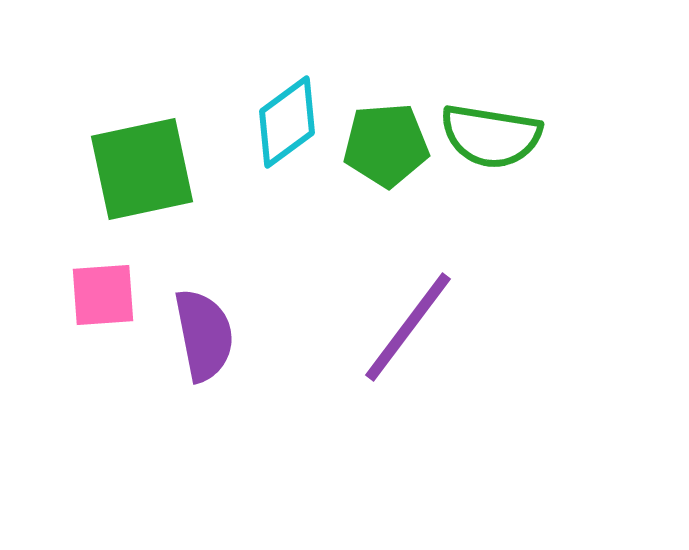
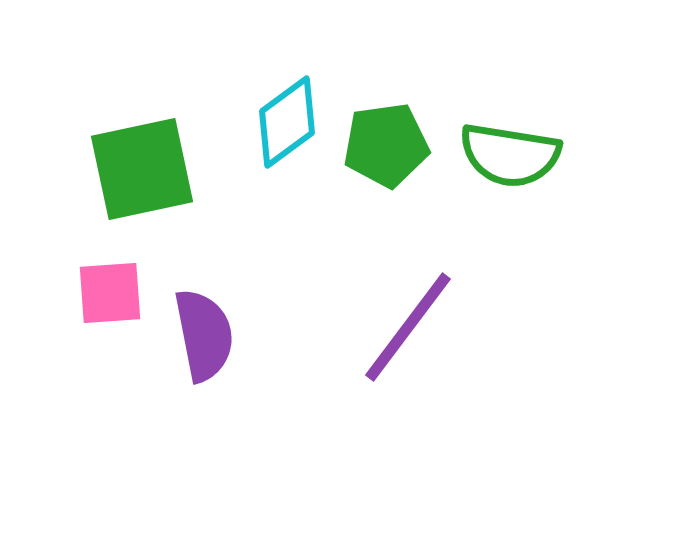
green semicircle: moved 19 px right, 19 px down
green pentagon: rotated 4 degrees counterclockwise
pink square: moved 7 px right, 2 px up
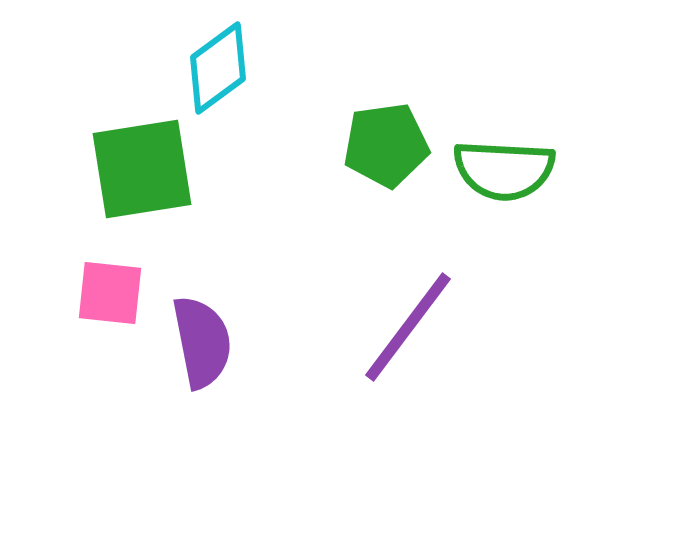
cyan diamond: moved 69 px left, 54 px up
green semicircle: moved 6 px left, 15 px down; rotated 6 degrees counterclockwise
green square: rotated 3 degrees clockwise
pink square: rotated 10 degrees clockwise
purple semicircle: moved 2 px left, 7 px down
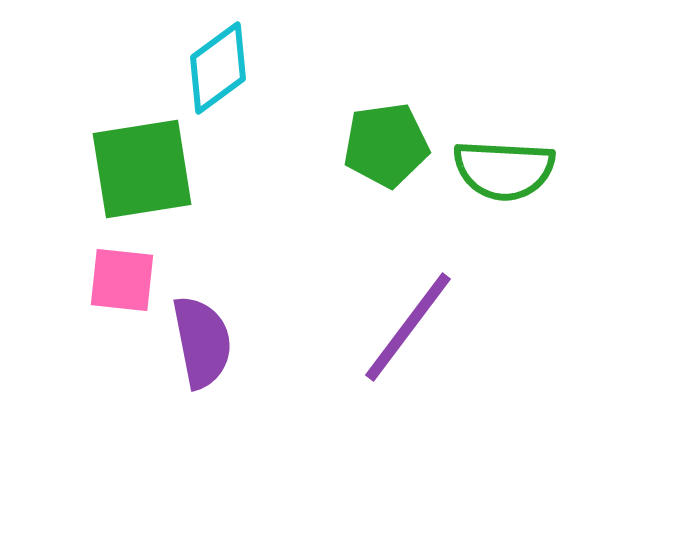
pink square: moved 12 px right, 13 px up
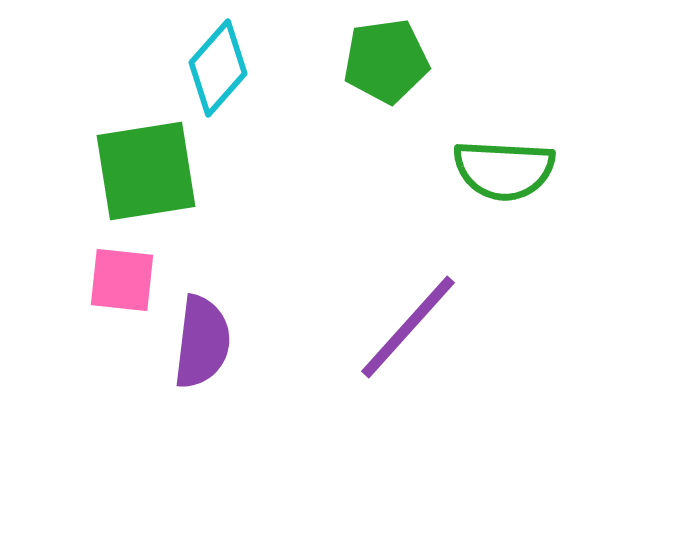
cyan diamond: rotated 12 degrees counterclockwise
green pentagon: moved 84 px up
green square: moved 4 px right, 2 px down
purple line: rotated 5 degrees clockwise
purple semicircle: rotated 18 degrees clockwise
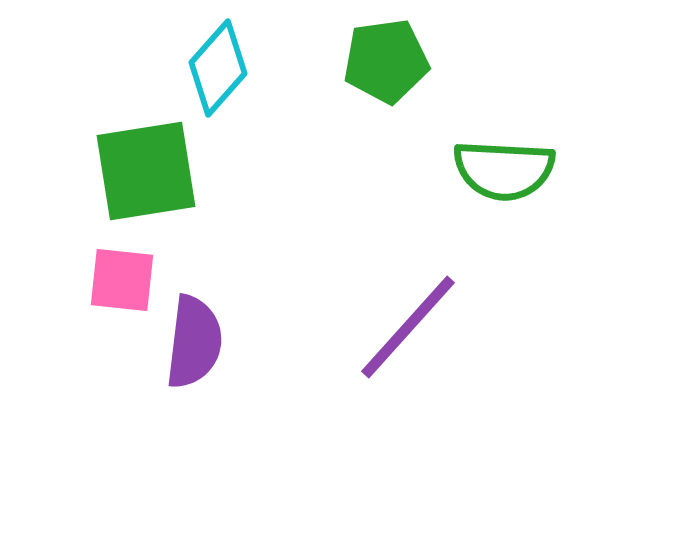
purple semicircle: moved 8 px left
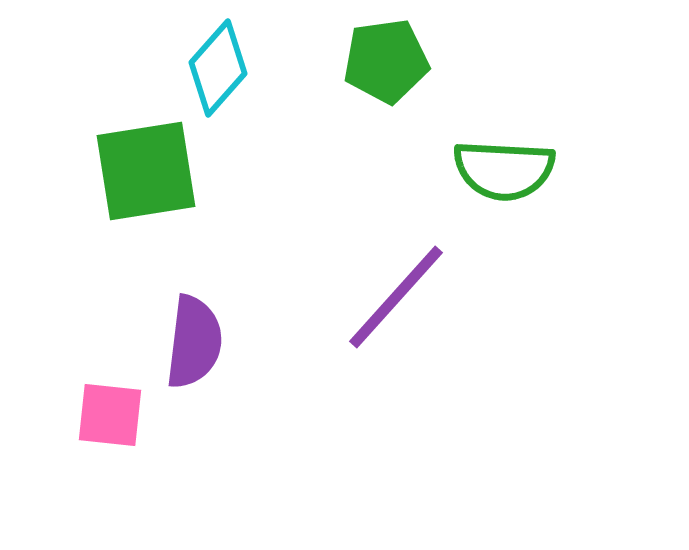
pink square: moved 12 px left, 135 px down
purple line: moved 12 px left, 30 px up
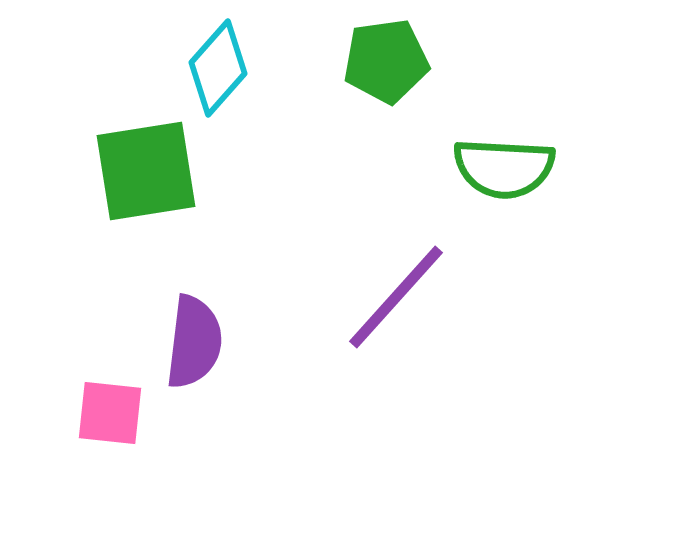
green semicircle: moved 2 px up
pink square: moved 2 px up
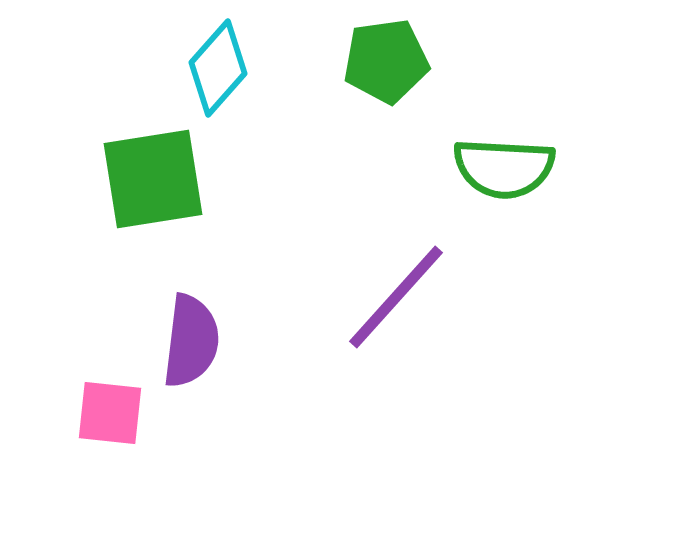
green square: moved 7 px right, 8 px down
purple semicircle: moved 3 px left, 1 px up
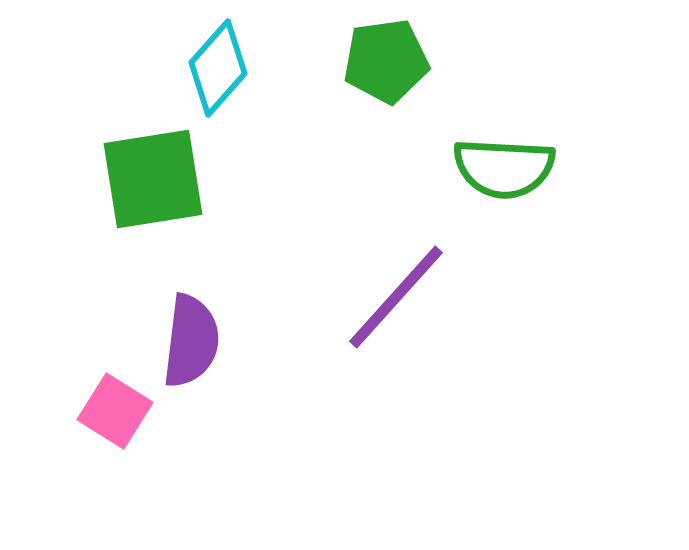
pink square: moved 5 px right, 2 px up; rotated 26 degrees clockwise
